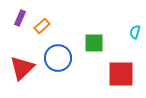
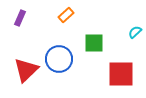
orange rectangle: moved 24 px right, 11 px up
cyan semicircle: rotated 32 degrees clockwise
blue circle: moved 1 px right, 1 px down
red triangle: moved 4 px right, 2 px down
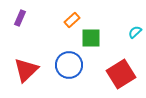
orange rectangle: moved 6 px right, 5 px down
green square: moved 3 px left, 5 px up
blue circle: moved 10 px right, 6 px down
red square: rotated 32 degrees counterclockwise
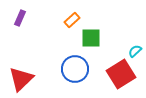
cyan semicircle: moved 19 px down
blue circle: moved 6 px right, 4 px down
red triangle: moved 5 px left, 9 px down
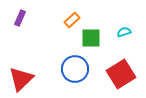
cyan semicircle: moved 11 px left, 19 px up; rotated 24 degrees clockwise
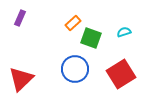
orange rectangle: moved 1 px right, 3 px down
green square: rotated 20 degrees clockwise
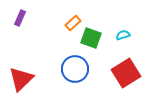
cyan semicircle: moved 1 px left, 3 px down
red square: moved 5 px right, 1 px up
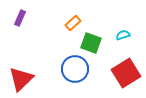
green square: moved 5 px down
